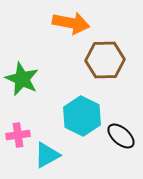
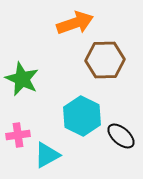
orange arrow: moved 4 px right; rotated 30 degrees counterclockwise
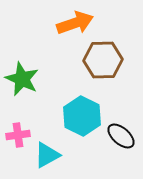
brown hexagon: moved 2 px left
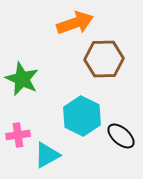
brown hexagon: moved 1 px right, 1 px up
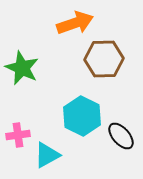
green star: moved 11 px up
black ellipse: rotated 8 degrees clockwise
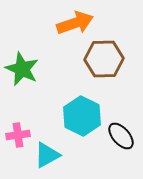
green star: moved 1 px down
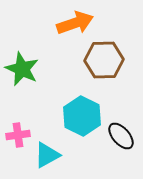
brown hexagon: moved 1 px down
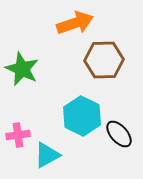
black ellipse: moved 2 px left, 2 px up
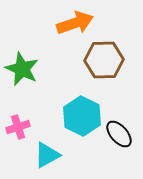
pink cross: moved 8 px up; rotated 10 degrees counterclockwise
